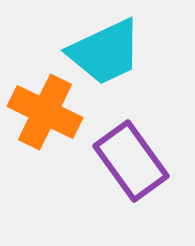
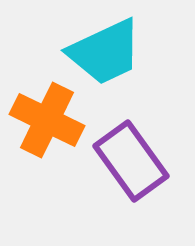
orange cross: moved 2 px right, 8 px down
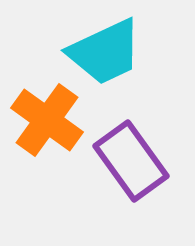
orange cross: rotated 10 degrees clockwise
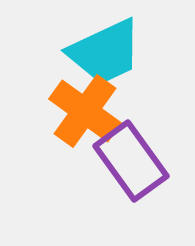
orange cross: moved 38 px right, 9 px up
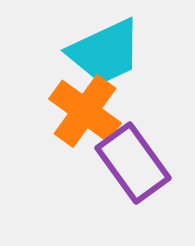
purple rectangle: moved 2 px right, 2 px down
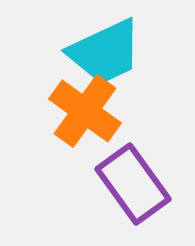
purple rectangle: moved 21 px down
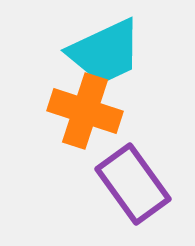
orange cross: rotated 18 degrees counterclockwise
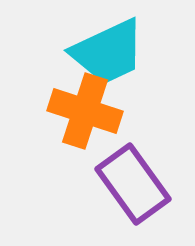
cyan trapezoid: moved 3 px right
